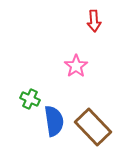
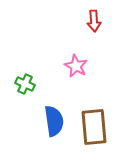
pink star: rotated 10 degrees counterclockwise
green cross: moved 5 px left, 15 px up
brown rectangle: moved 1 px right; rotated 39 degrees clockwise
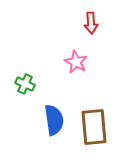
red arrow: moved 3 px left, 2 px down
pink star: moved 4 px up
blue semicircle: moved 1 px up
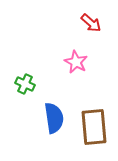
red arrow: rotated 45 degrees counterclockwise
blue semicircle: moved 2 px up
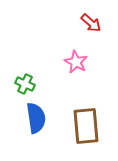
blue semicircle: moved 18 px left
brown rectangle: moved 8 px left, 1 px up
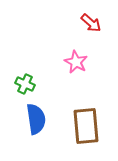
blue semicircle: moved 1 px down
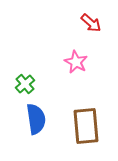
green cross: rotated 24 degrees clockwise
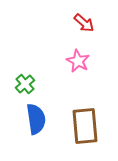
red arrow: moved 7 px left
pink star: moved 2 px right, 1 px up
brown rectangle: moved 1 px left
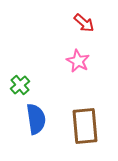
green cross: moved 5 px left, 1 px down
